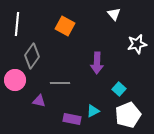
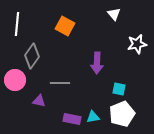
cyan square: rotated 32 degrees counterclockwise
cyan triangle: moved 6 px down; rotated 16 degrees clockwise
white pentagon: moved 6 px left, 1 px up
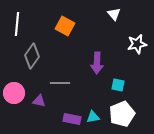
pink circle: moved 1 px left, 13 px down
cyan square: moved 1 px left, 4 px up
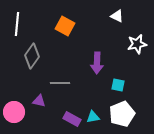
white triangle: moved 3 px right, 2 px down; rotated 24 degrees counterclockwise
pink circle: moved 19 px down
purple rectangle: rotated 18 degrees clockwise
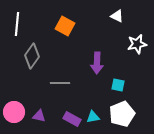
purple triangle: moved 15 px down
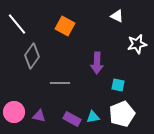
white line: rotated 45 degrees counterclockwise
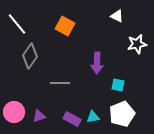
gray diamond: moved 2 px left
purple triangle: rotated 32 degrees counterclockwise
